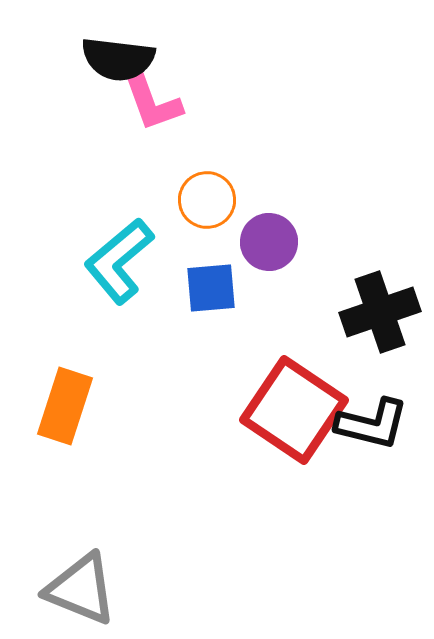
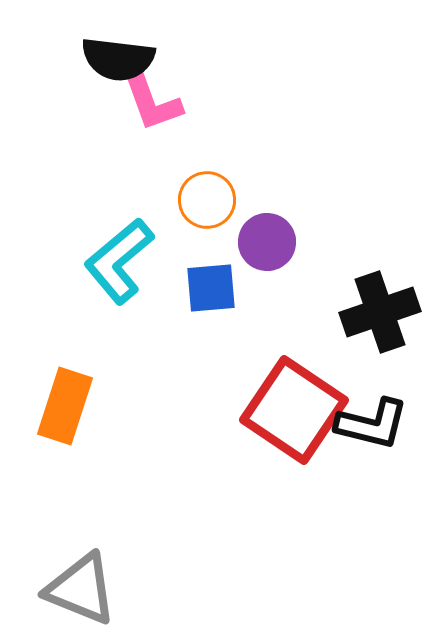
purple circle: moved 2 px left
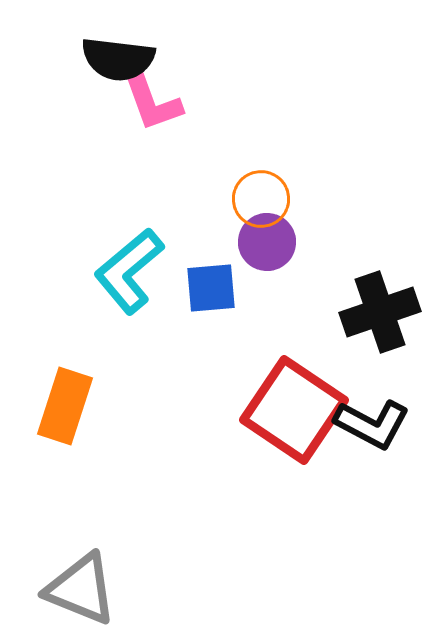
orange circle: moved 54 px right, 1 px up
cyan L-shape: moved 10 px right, 10 px down
black L-shape: rotated 14 degrees clockwise
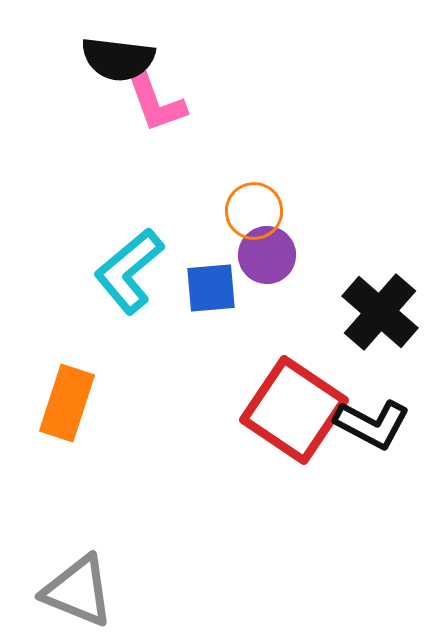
pink L-shape: moved 4 px right, 1 px down
orange circle: moved 7 px left, 12 px down
purple circle: moved 13 px down
black cross: rotated 30 degrees counterclockwise
orange rectangle: moved 2 px right, 3 px up
gray triangle: moved 3 px left, 2 px down
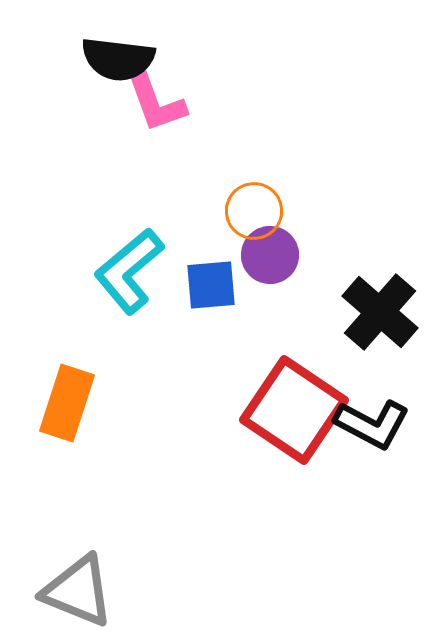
purple circle: moved 3 px right
blue square: moved 3 px up
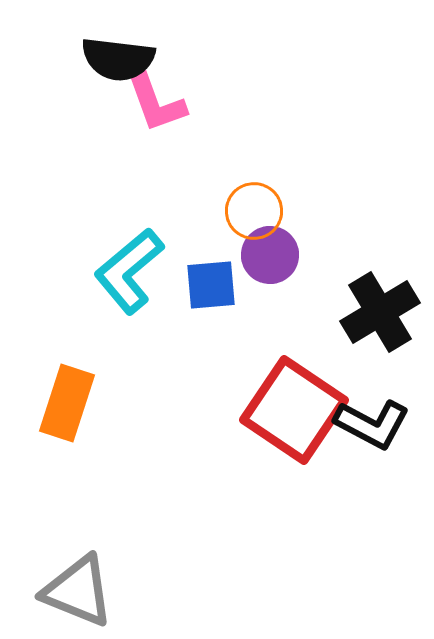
black cross: rotated 18 degrees clockwise
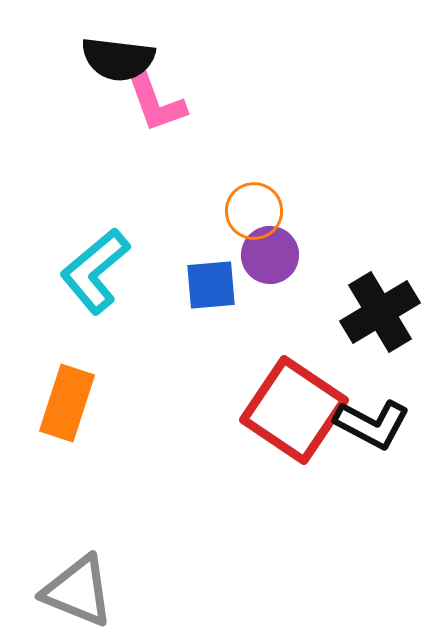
cyan L-shape: moved 34 px left
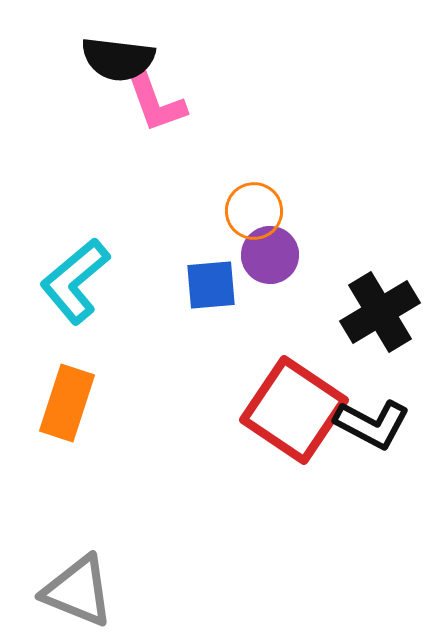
cyan L-shape: moved 20 px left, 10 px down
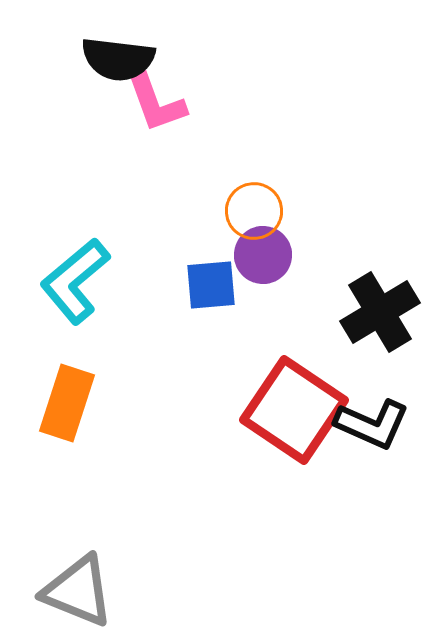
purple circle: moved 7 px left
black L-shape: rotated 4 degrees counterclockwise
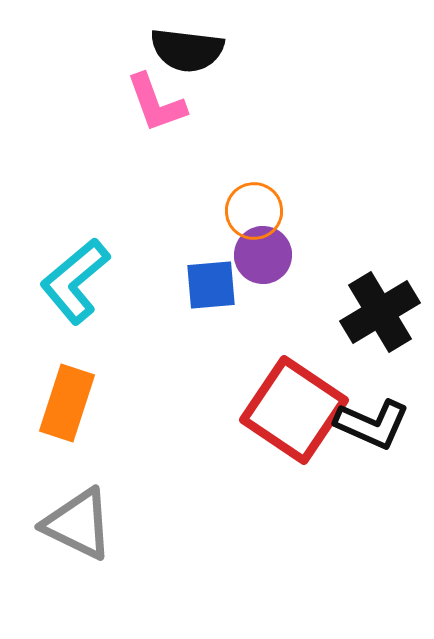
black semicircle: moved 69 px right, 9 px up
gray triangle: moved 67 px up; rotated 4 degrees clockwise
